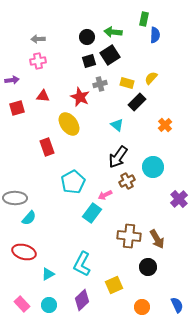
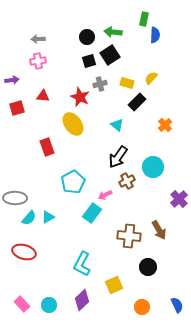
yellow ellipse at (69, 124): moved 4 px right
brown arrow at (157, 239): moved 2 px right, 9 px up
cyan triangle at (48, 274): moved 57 px up
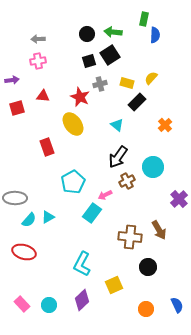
black circle at (87, 37): moved 3 px up
cyan semicircle at (29, 218): moved 2 px down
brown cross at (129, 236): moved 1 px right, 1 px down
orange circle at (142, 307): moved 4 px right, 2 px down
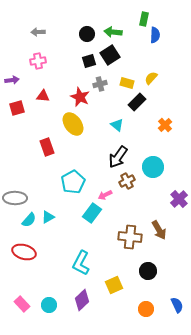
gray arrow at (38, 39): moved 7 px up
cyan L-shape at (82, 264): moved 1 px left, 1 px up
black circle at (148, 267): moved 4 px down
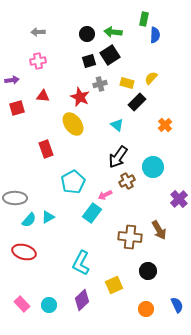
red rectangle at (47, 147): moved 1 px left, 2 px down
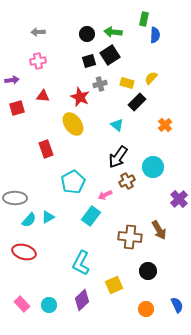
cyan rectangle at (92, 213): moved 1 px left, 3 px down
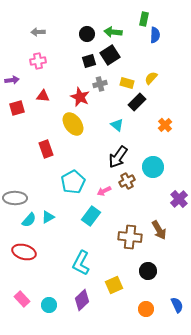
pink arrow at (105, 195): moved 1 px left, 4 px up
pink rectangle at (22, 304): moved 5 px up
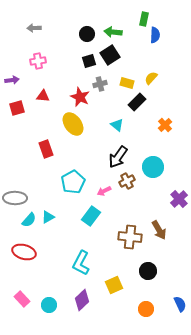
gray arrow at (38, 32): moved 4 px left, 4 px up
blue semicircle at (177, 305): moved 3 px right, 1 px up
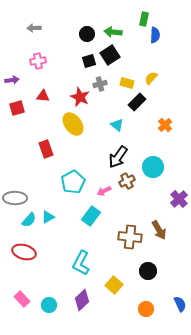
yellow square at (114, 285): rotated 24 degrees counterclockwise
